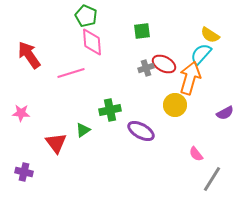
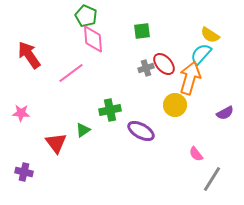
pink diamond: moved 1 px right, 3 px up
red ellipse: rotated 20 degrees clockwise
pink line: rotated 20 degrees counterclockwise
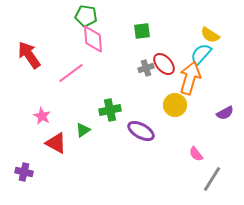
green pentagon: rotated 15 degrees counterclockwise
pink star: moved 21 px right, 3 px down; rotated 24 degrees clockwise
red triangle: rotated 25 degrees counterclockwise
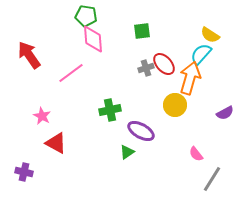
green triangle: moved 44 px right, 22 px down
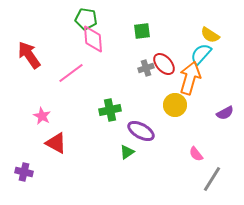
green pentagon: moved 3 px down
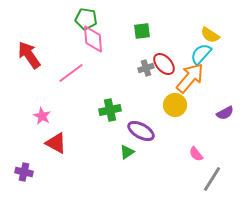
orange arrow: rotated 24 degrees clockwise
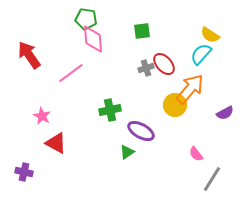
orange arrow: moved 11 px down
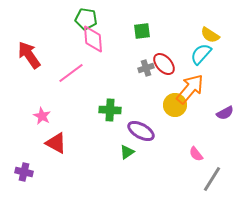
green cross: rotated 15 degrees clockwise
